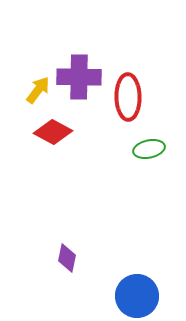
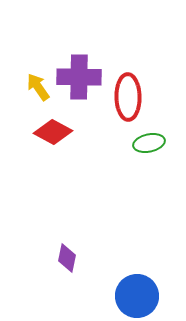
yellow arrow: moved 3 px up; rotated 72 degrees counterclockwise
green ellipse: moved 6 px up
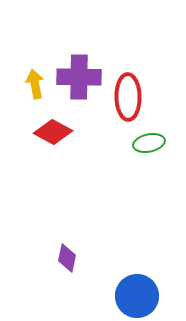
yellow arrow: moved 3 px left, 3 px up; rotated 24 degrees clockwise
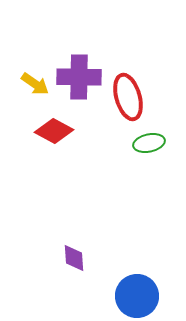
yellow arrow: rotated 136 degrees clockwise
red ellipse: rotated 15 degrees counterclockwise
red diamond: moved 1 px right, 1 px up
purple diamond: moved 7 px right; rotated 16 degrees counterclockwise
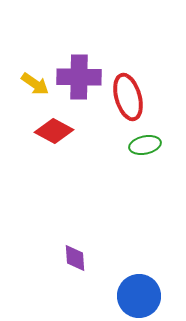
green ellipse: moved 4 px left, 2 px down
purple diamond: moved 1 px right
blue circle: moved 2 px right
